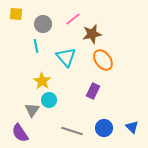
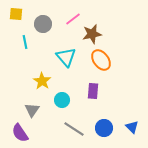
cyan line: moved 11 px left, 4 px up
orange ellipse: moved 2 px left
purple rectangle: rotated 21 degrees counterclockwise
cyan circle: moved 13 px right
gray line: moved 2 px right, 2 px up; rotated 15 degrees clockwise
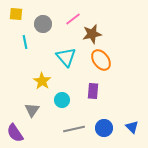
gray line: rotated 45 degrees counterclockwise
purple semicircle: moved 5 px left
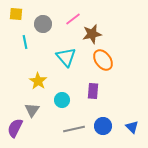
orange ellipse: moved 2 px right
yellow star: moved 4 px left
blue circle: moved 1 px left, 2 px up
purple semicircle: moved 5 px up; rotated 60 degrees clockwise
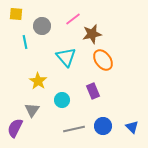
gray circle: moved 1 px left, 2 px down
purple rectangle: rotated 28 degrees counterclockwise
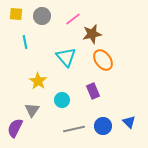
gray circle: moved 10 px up
blue triangle: moved 3 px left, 5 px up
